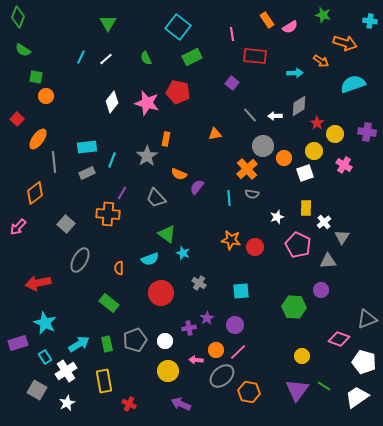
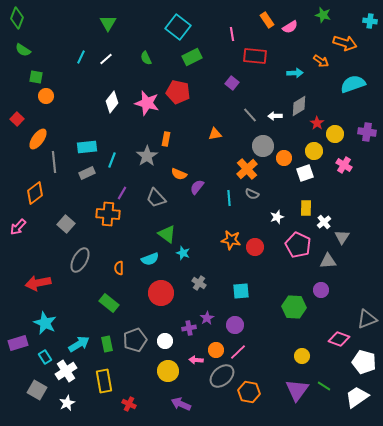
green diamond at (18, 17): moved 1 px left, 1 px down
gray semicircle at (252, 194): rotated 16 degrees clockwise
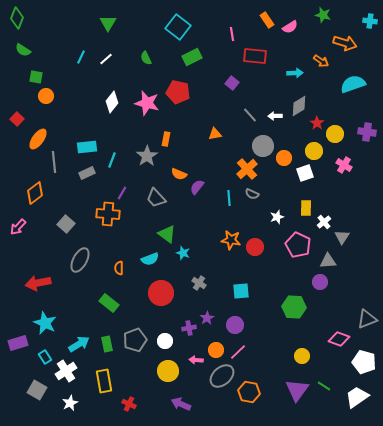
purple circle at (321, 290): moved 1 px left, 8 px up
white star at (67, 403): moved 3 px right
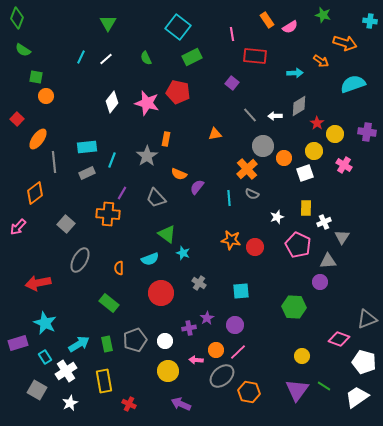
white cross at (324, 222): rotated 16 degrees clockwise
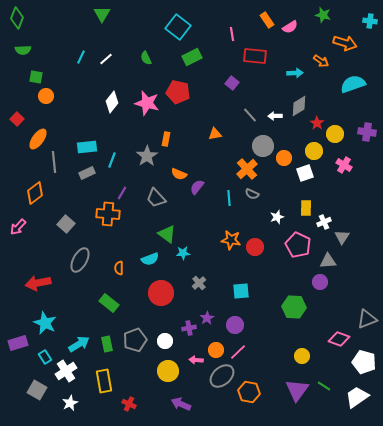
green triangle at (108, 23): moved 6 px left, 9 px up
green semicircle at (23, 50): rotated 35 degrees counterclockwise
cyan star at (183, 253): rotated 24 degrees counterclockwise
gray cross at (199, 283): rotated 16 degrees clockwise
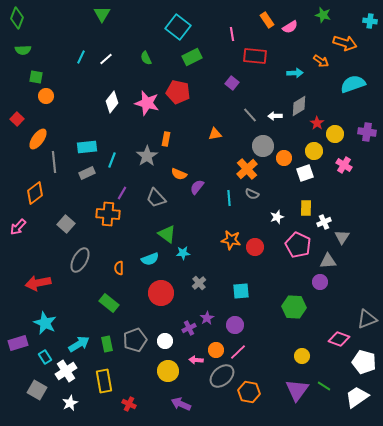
purple cross at (189, 328): rotated 16 degrees counterclockwise
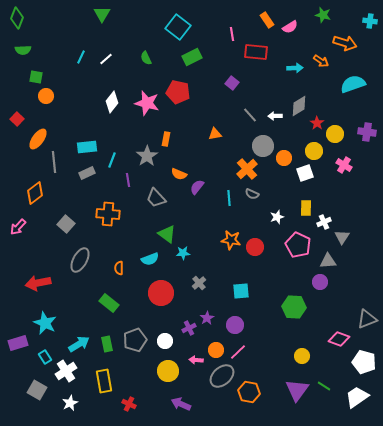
red rectangle at (255, 56): moved 1 px right, 4 px up
cyan arrow at (295, 73): moved 5 px up
purple line at (122, 193): moved 6 px right, 13 px up; rotated 40 degrees counterclockwise
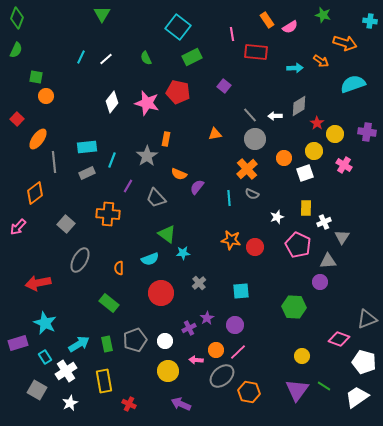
green semicircle at (23, 50): moved 7 px left; rotated 63 degrees counterclockwise
purple square at (232, 83): moved 8 px left, 3 px down
gray circle at (263, 146): moved 8 px left, 7 px up
purple line at (128, 180): moved 6 px down; rotated 40 degrees clockwise
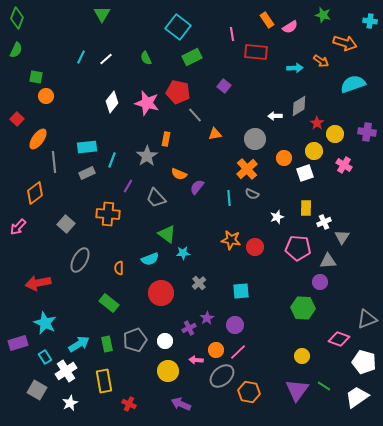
gray line at (250, 115): moved 55 px left
pink pentagon at (298, 245): moved 3 px down; rotated 20 degrees counterclockwise
green hexagon at (294, 307): moved 9 px right, 1 px down
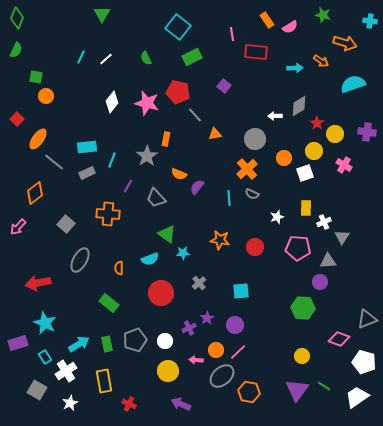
gray line at (54, 162): rotated 45 degrees counterclockwise
orange star at (231, 240): moved 11 px left
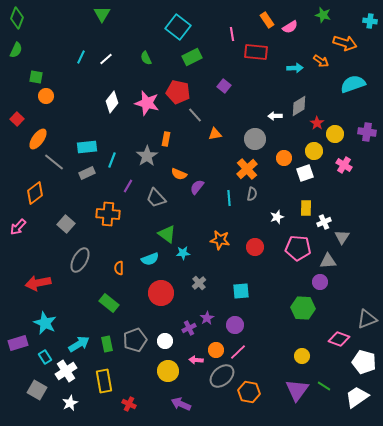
gray semicircle at (252, 194): rotated 104 degrees counterclockwise
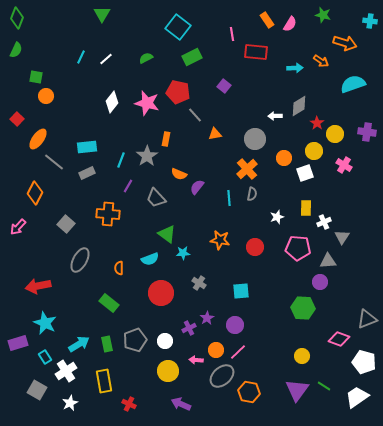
pink semicircle at (290, 27): moved 3 px up; rotated 28 degrees counterclockwise
green semicircle at (146, 58): rotated 88 degrees clockwise
cyan line at (112, 160): moved 9 px right
orange diamond at (35, 193): rotated 25 degrees counterclockwise
red arrow at (38, 283): moved 3 px down
gray cross at (199, 283): rotated 16 degrees counterclockwise
